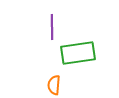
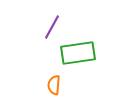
purple line: rotated 30 degrees clockwise
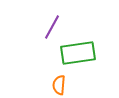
orange semicircle: moved 5 px right
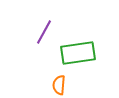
purple line: moved 8 px left, 5 px down
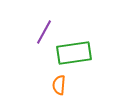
green rectangle: moved 4 px left
